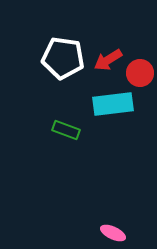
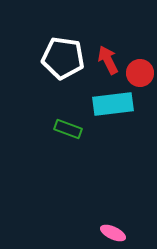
red arrow: rotated 96 degrees clockwise
green rectangle: moved 2 px right, 1 px up
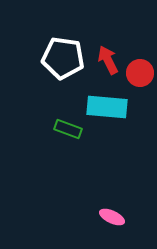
cyan rectangle: moved 6 px left, 3 px down; rotated 12 degrees clockwise
pink ellipse: moved 1 px left, 16 px up
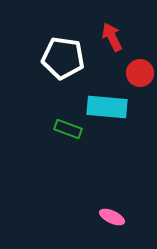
red arrow: moved 4 px right, 23 px up
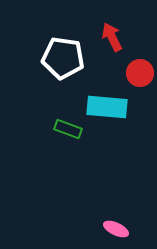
pink ellipse: moved 4 px right, 12 px down
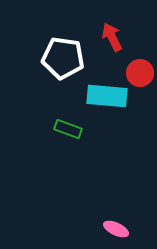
cyan rectangle: moved 11 px up
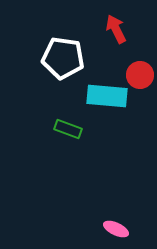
red arrow: moved 4 px right, 8 px up
red circle: moved 2 px down
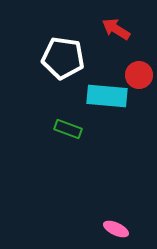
red arrow: rotated 32 degrees counterclockwise
red circle: moved 1 px left
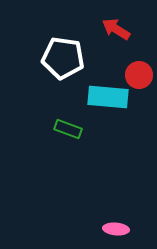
cyan rectangle: moved 1 px right, 1 px down
pink ellipse: rotated 20 degrees counterclockwise
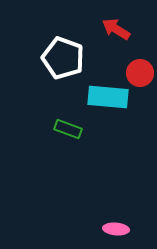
white pentagon: rotated 12 degrees clockwise
red circle: moved 1 px right, 2 px up
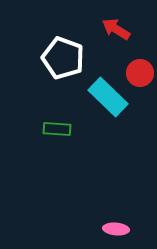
cyan rectangle: rotated 39 degrees clockwise
green rectangle: moved 11 px left; rotated 16 degrees counterclockwise
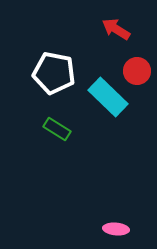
white pentagon: moved 9 px left, 15 px down; rotated 9 degrees counterclockwise
red circle: moved 3 px left, 2 px up
green rectangle: rotated 28 degrees clockwise
